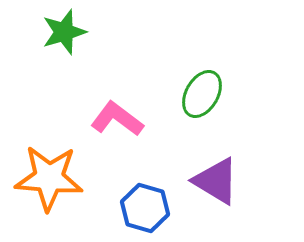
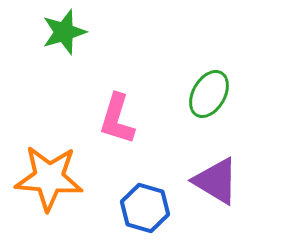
green ellipse: moved 7 px right
pink L-shape: rotated 110 degrees counterclockwise
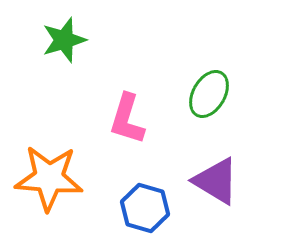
green star: moved 8 px down
pink L-shape: moved 10 px right
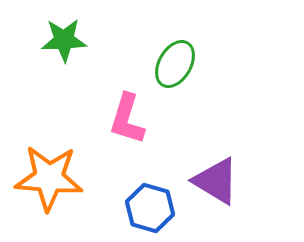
green star: rotated 15 degrees clockwise
green ellipse: moved 34 px left, 30 px up
blue hexagon: moved 5 px right
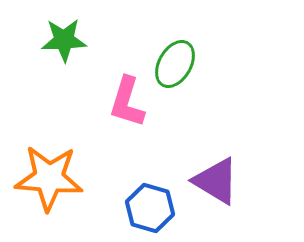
pink L-shape: moved 17 px up
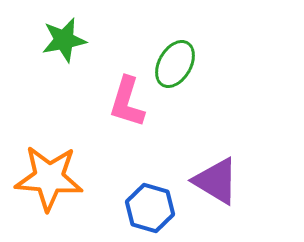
green star: rotated 9 degrees counterclockwise
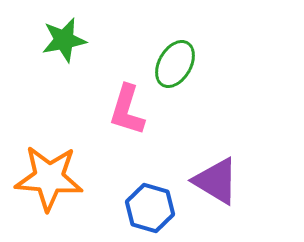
pink L-shape: moved 8 px down
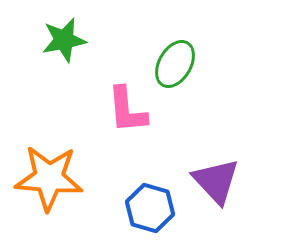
pink L-shape: rotated 22 degrees counterclockwise
purple triangle: rotated 16 degrees clockwise
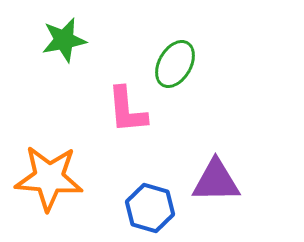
purple triangle: rotated 48 degrees counterclockwise
